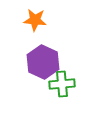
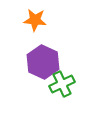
green cross: rotated 20 degrees counterclockwise
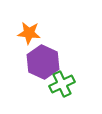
orange star: moved 6 px left, 13 px down
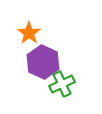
orange star: rotated 30 degrees clockwise
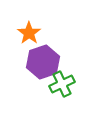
purple hexagon: rotated 16 degrees clockwise
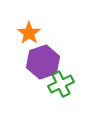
green cross: moved 1 px left
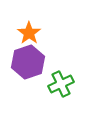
purple hexagon: moved 15 px left
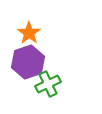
green cross: moved 13 px left
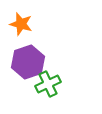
orange star: moved 8 px left, 9 px up; rotated 20 degrees counterclockwise
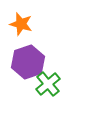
green cross: rotated 15 degrees counterclockwise
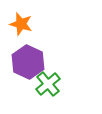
purple hexagon: rotated 16 degrees counterclockwise
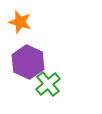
orange star: moved 1 px left, 2 px up
